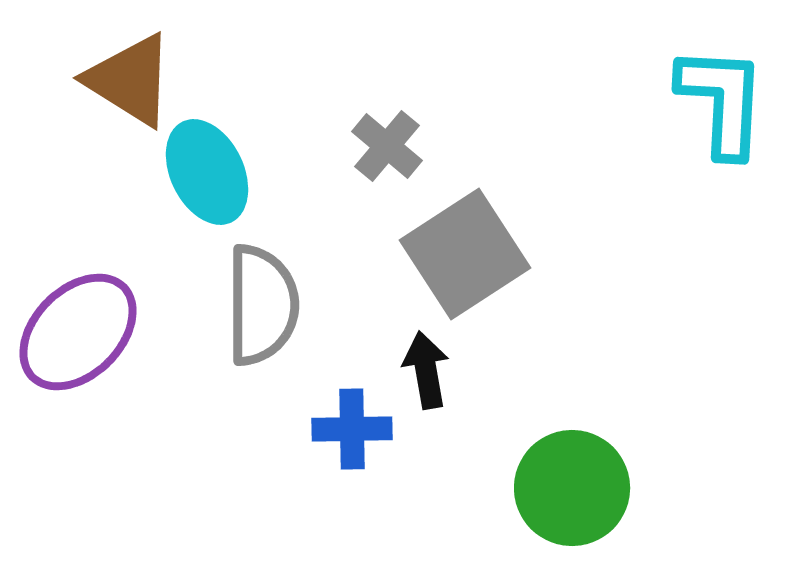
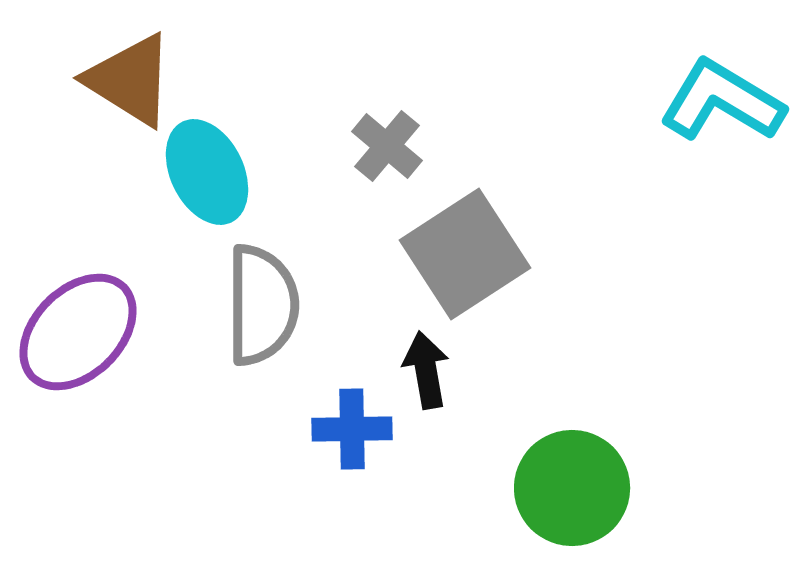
cyan L-shape: rotated 62 degrees counterclockwise
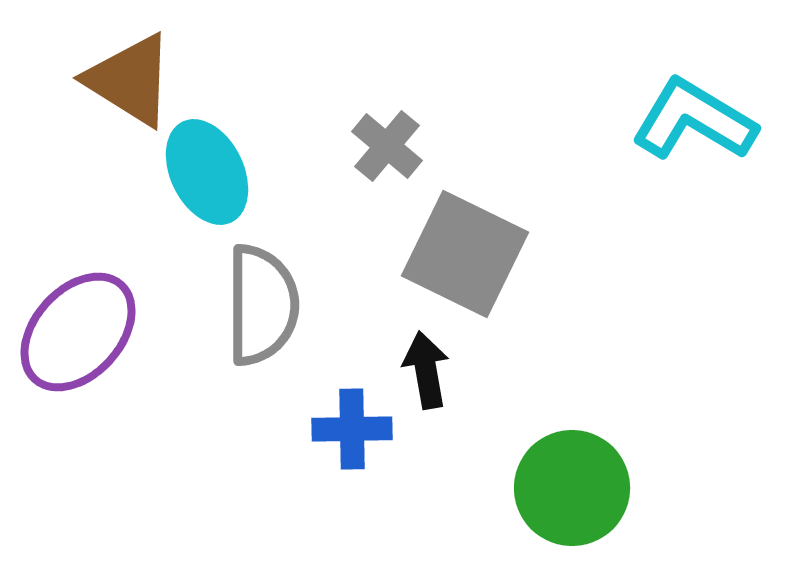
cyan L-shape: moved 28 px left, 19 px down
gray square: rotated 31 degrees counterclockwise
purple ellipse: rotated 3 degrees counterclockwise
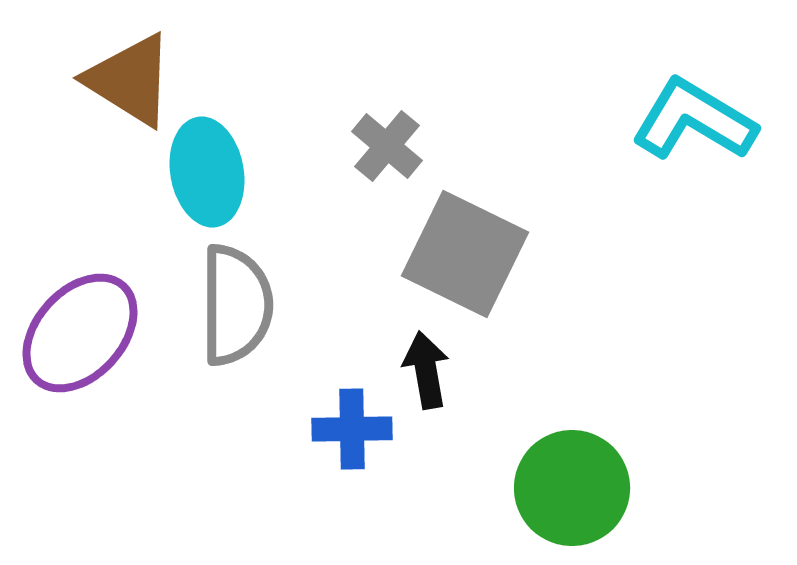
cyan ellipse: rotated 16 degrees clockwise
gray semicircle: moved 26 px left
purple ellipse: moved 2 px right, 1 px down
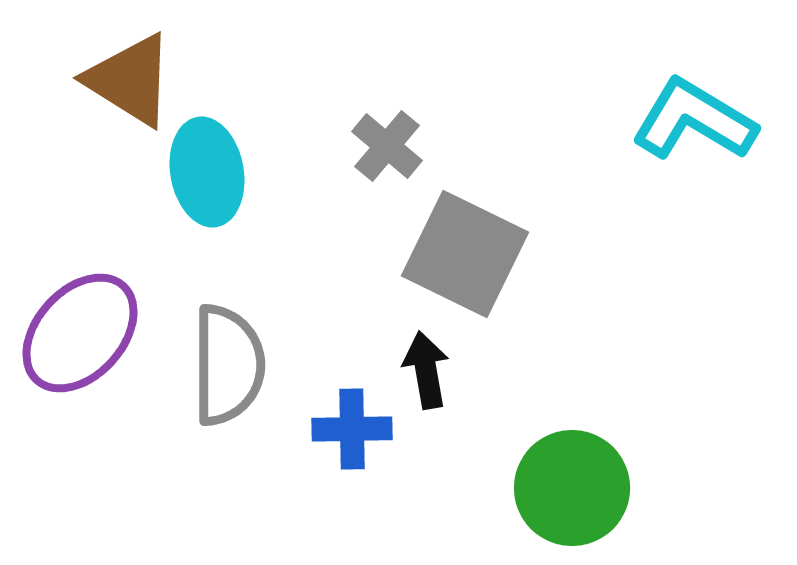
gray semicircle: moved 8 px left, 60 px down
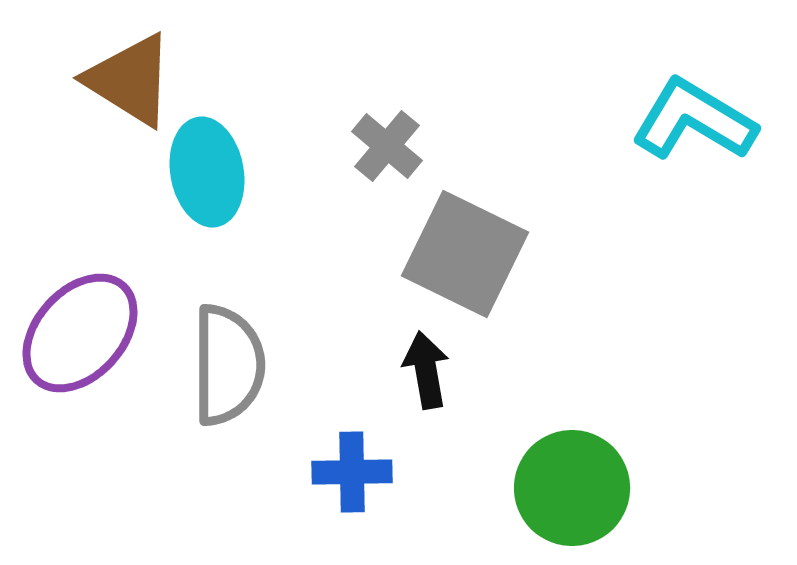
blue cross: moved 43 px down
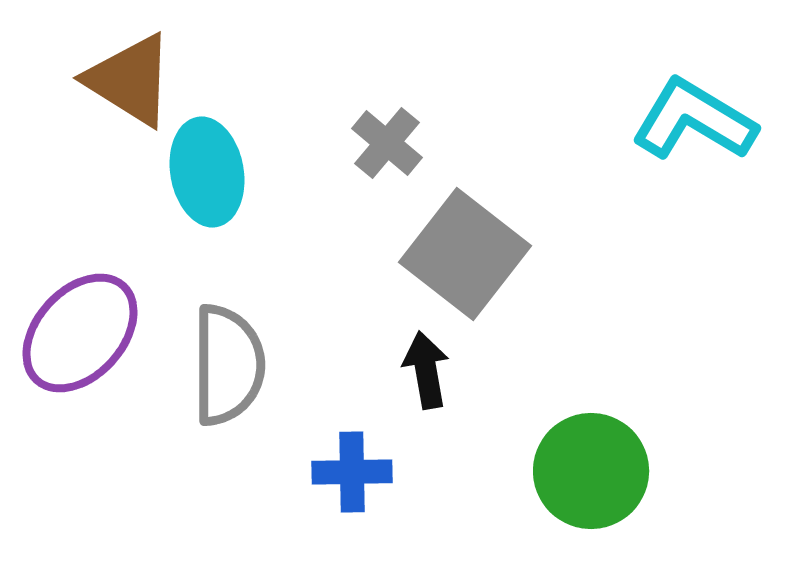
gray cross: moved 3 px up
gray square: rotated 12 degrees clockwise
green circle: moved 19 px right, 17 px up
